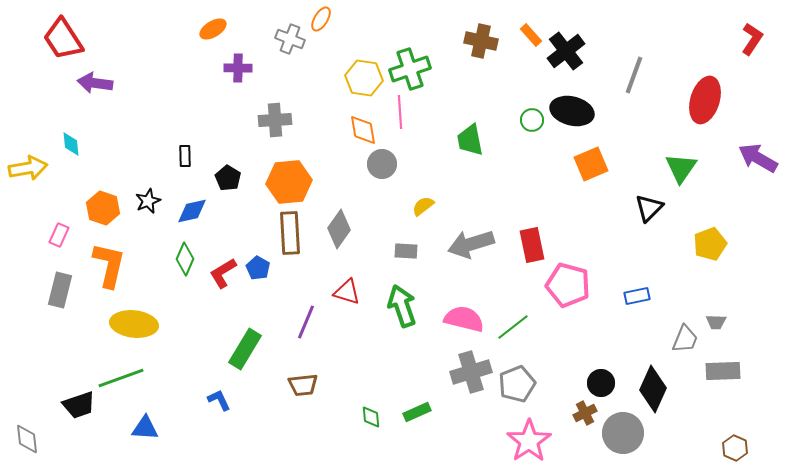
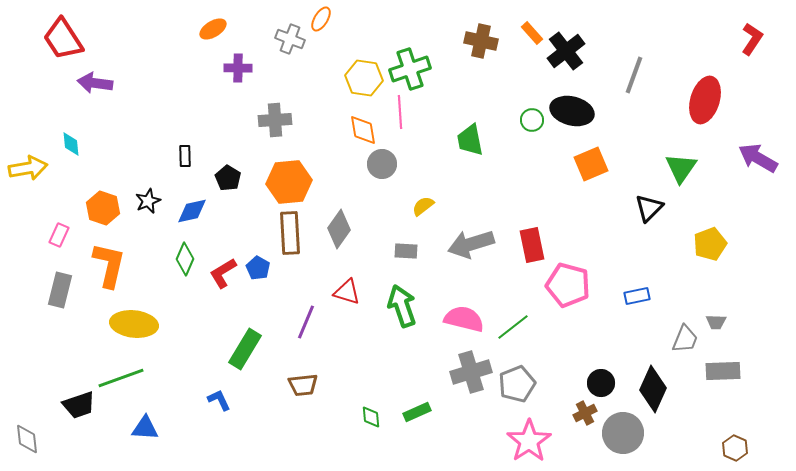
orange rectangle at (531, 35): moved 1 px right, 2 px up
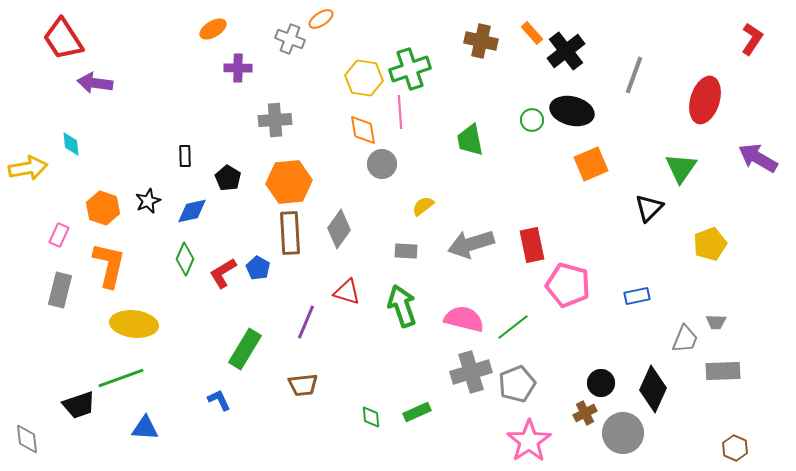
orange ellipse at (321, 19): rotated 25 degrees clockwise
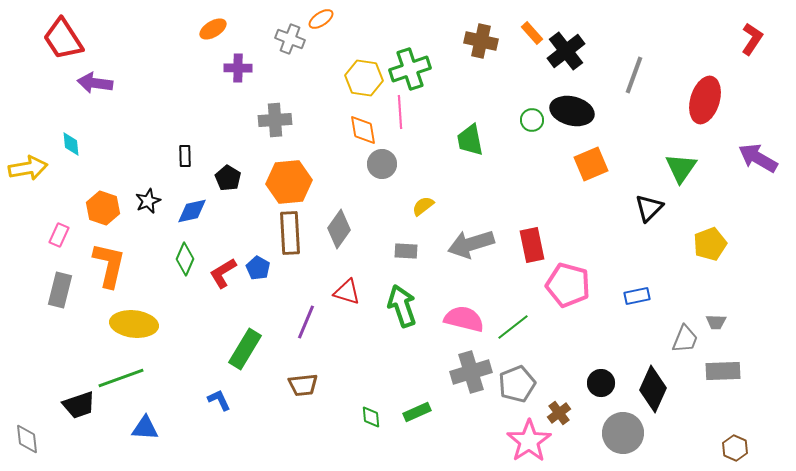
brown cross at (585, 413): moved 26 px left; rotated 10 degrees counterclockwise
